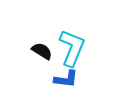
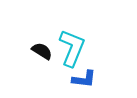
blue L-shape: moved 18 px right
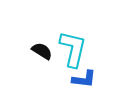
cyan L-shape: moved 1 px right, 1 px down; rotated 9 degrees counterclockwise
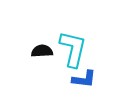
black semicircle: rotated 35 degrees counterclockwise
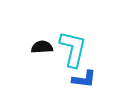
black semicircle: moved 4 px up
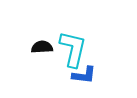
blue L-shape: moved 4 px up
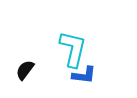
black semicircle: moved 17 px left, 23 px down; rotated 50 degrees counterclockwise
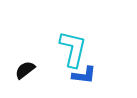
black semicircle: rotated 15 degrees clockwise
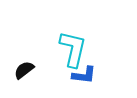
black semicircle: moved 1 px left
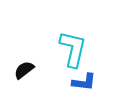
blue L-shape: moved 7 px down
